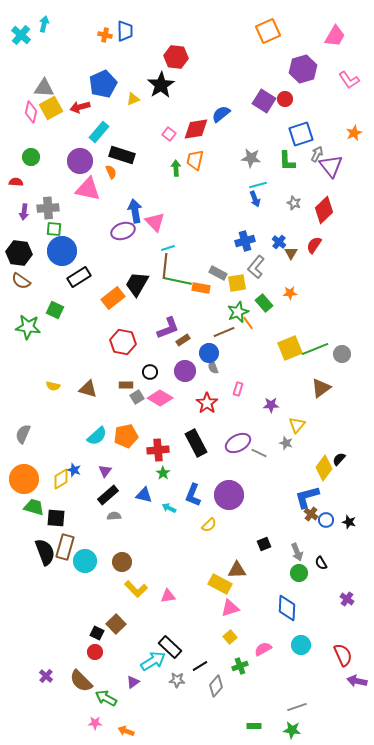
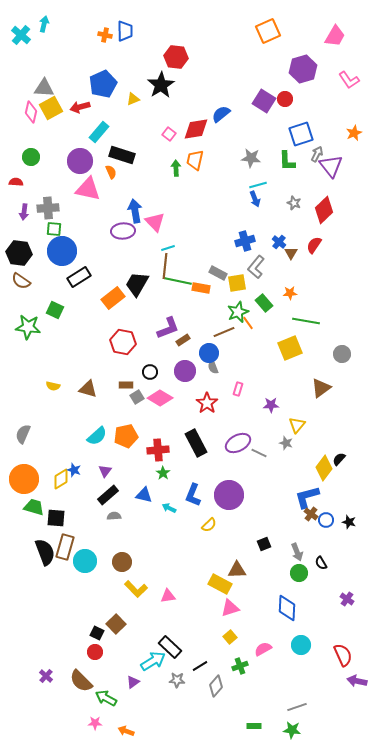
purple ellipse at (123, 231): rotated 15 degrees clockwise
green line at (315, 349): moved 9 px left, 28 px up; rotated 32 degrees clockwise
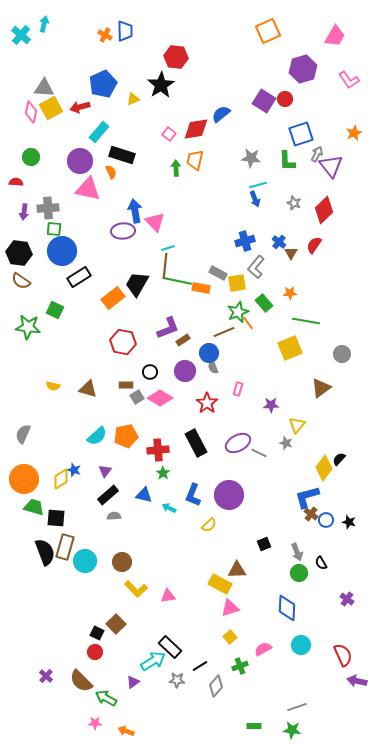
orange cross at (105, 35): rotated 16 degrees clockwise
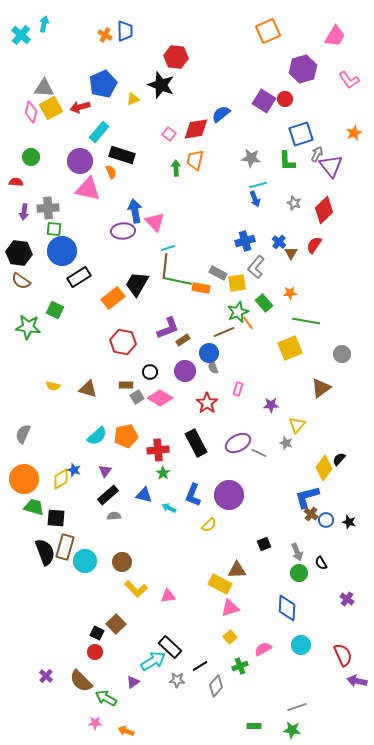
black star at (161, 85): rotated 20 degrees counterclockwise
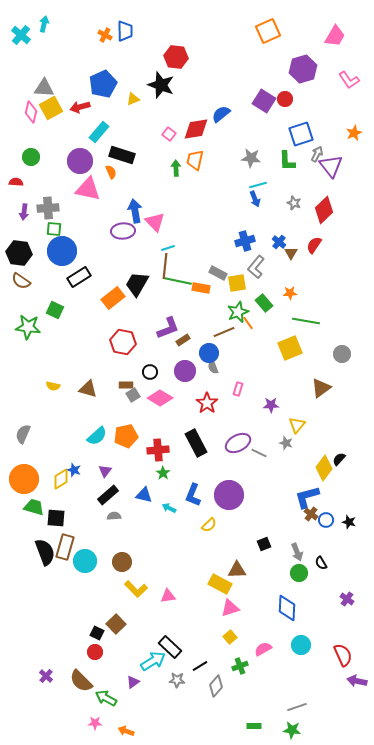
gray square at (137, 397): moved 4 px left, 2 px up
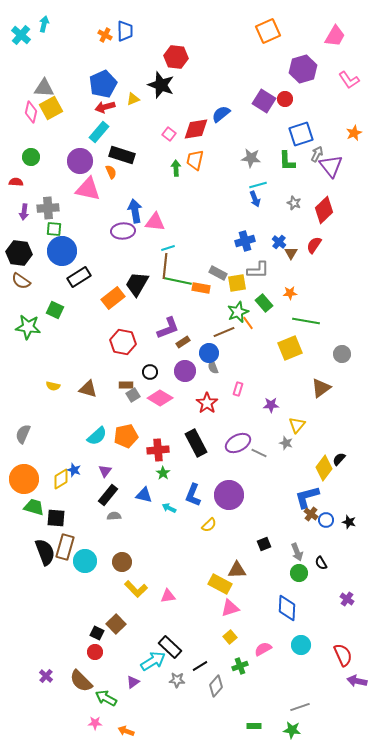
red arrow at (80, 107): moved 25 px right
pink triangle at (155, 222): rotated 40 degrees counterclockwise
gray L-shape at (256, 267): moved 2 px right, 3 px down; rotated 130 degrees counterclockwise
brown rectangle at (183, 340): moved 2 px down
black rectangle at (108, 495): rotated 10 degrees counterclockwise
gray line at (297, 707): moved 3 px right
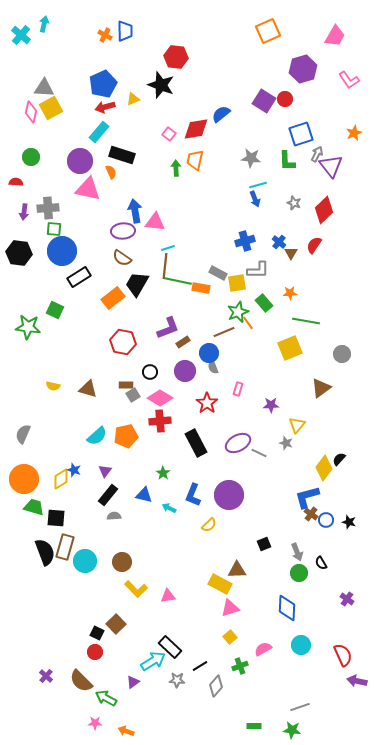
brown semicircle at (21, 281): moved 101 px right, 23 px up
red cross at (158, 450): moved 2 px right, 29 px up
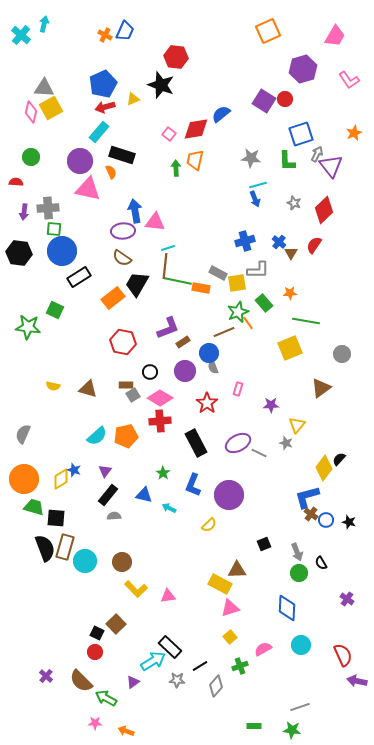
blue trapezoid at (125, 31): rotated 25 degrees clockwise
blue L-shape at (193, 495): moved 10 px up
black semicircle at (45, 552): moved 4 px up
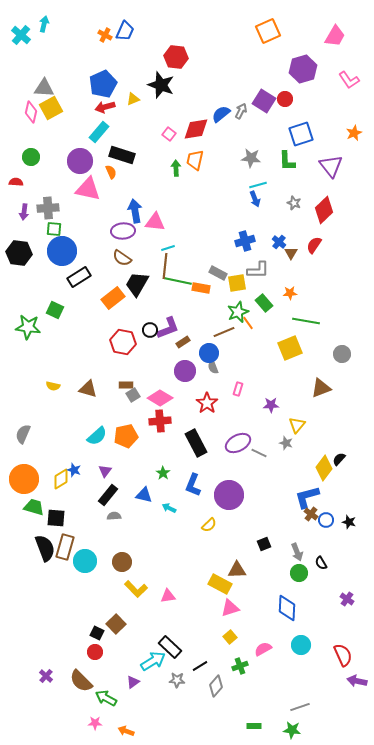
gray arrow at (317, 154): moved 76 px left, 43 px up
black circle at (150, 372): moved 42 px up
brown triangle at (321, 388): rotated 15 degrees clockwise
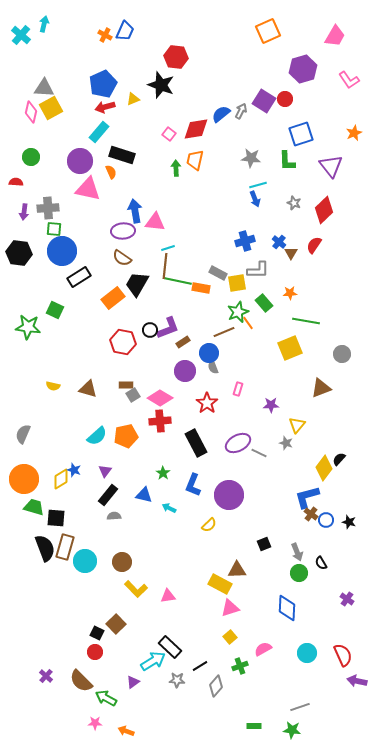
cyan circle at (301, 645): moved 6 px right, 8 px down
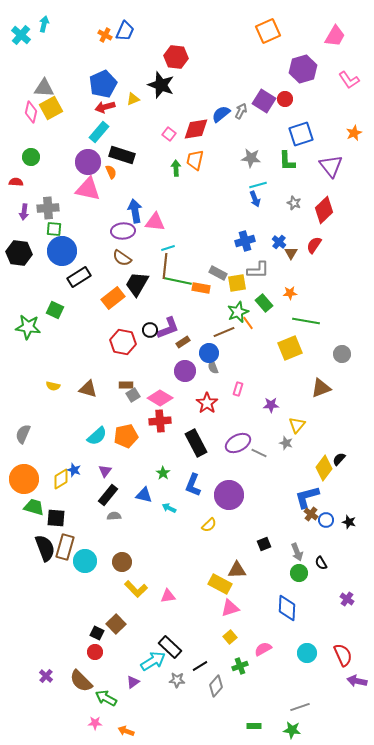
purple circle at (80, 161): moved 8 px right, 1 px down
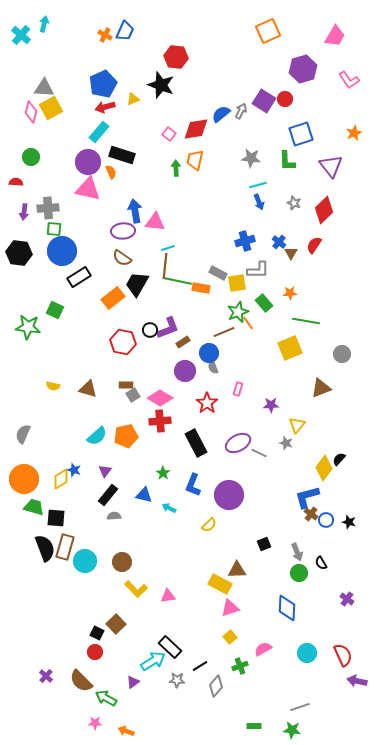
blue arrow at (255, 199): moved 4 px right, 3 px down
